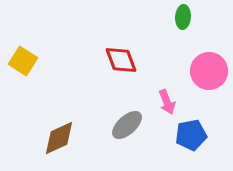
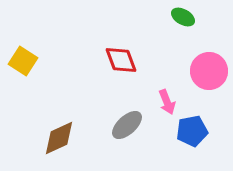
green ellipse: rotated 65 degrees counterclockwise
blue pentagon: moved 1 px right, 4 px up
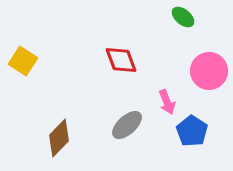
green ellipse: rotated 10 degrees clockwise
blue pentagon: rotated 28 degrees counterclockwise
brown diamond: rotated 21 degrees counterclockwise
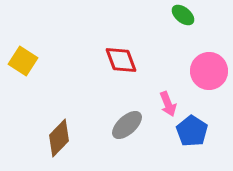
green ellipse: moved 2 px up
pink arrow: moved 1 px right, 2 px down
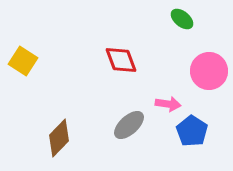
green ellipse: moved 1 px left, 4 px down
pink arrow: rotated 60 degrees counterclockwise
gray ellipse: moved 2 px right
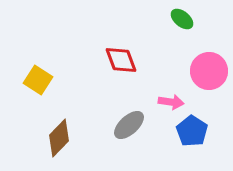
yellow square: moved 15 px right, 19 px down
pink arrow: moved 3 px right, 2 px up
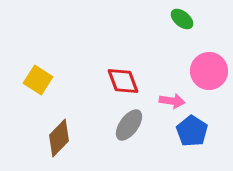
red diamond: moved 2 px right, 21 px down
pink arrow: moved 1 px right, 1 px up
gray ellipse: rotated 12 degrees counterclockwise
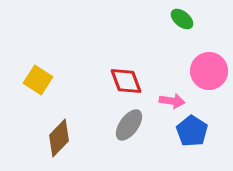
red diamond: moved 3 px right
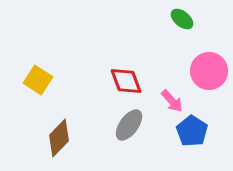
pink arrow: rotated 40 degrees clockwise
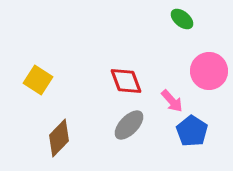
gray ellipse: rotated 8 degrees clockwise
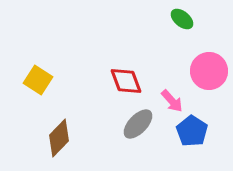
gray ellipse: moved 9 px right, 1 px up
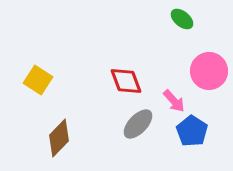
pink arrow: moved 2 px right
